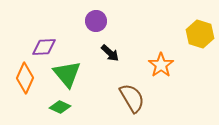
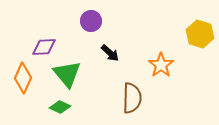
purple circle: moved 5 px left
orange diamond: moved 2 px left
brown semicircle: rotated 32 degrees clockwise
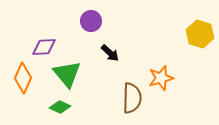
orange star: moved 13 px down; rotated 20 degrees clockwise
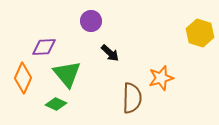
yellow hexagon: moved 1 px up
green diamond: moved 4 px left, 3 px up
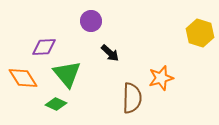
orange diamond: rotated 56 degrees counterclockwise
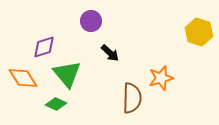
yellow hexagon: moved 1 px left, 1 px up
purple diamond: rotated 15 degrees counterclockwise
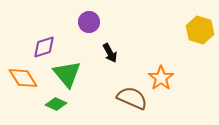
purple circle: moved 2 px left, 1 px down
yellow hexagon: moved 1 px right, 2 px up
black arrow: rotated 18 degrees clockwise
orange star: rotated 20 degrees counterclockwise
brown semicircle: rotated 68 degrees counterclockwise
